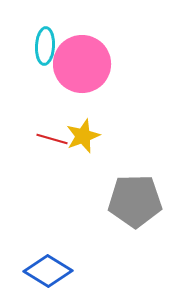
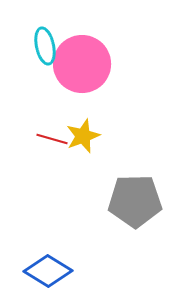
cyan ellipse: rotated 15 degrees counterclockwise
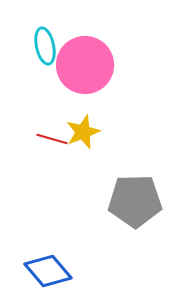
pink circle: moved 3 px right, 1 px down
yellow star: moved 4 px up
blue diamond: rotated 18 degrees clockwise
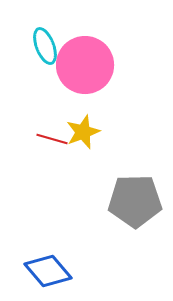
cyan ellipse: rotated 9 degrees counterclockwise
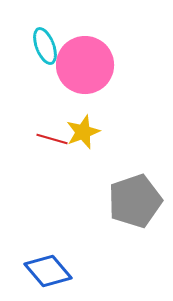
gray pentagon: rotated 18 degrees counterclockwise
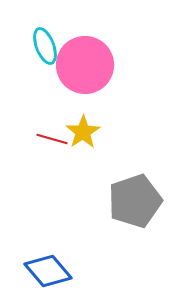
yellow star: rotated 12 degrees counterclockwise
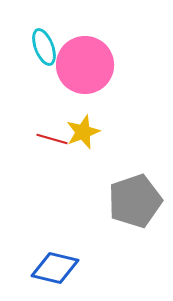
cyan ellipse: moved 1 px left, 1 px down
yellow star: rotated 12 degrees clockwise
blue diamond: moved 7 px right, 3 px up; rotated 36 degrees counterclockwise
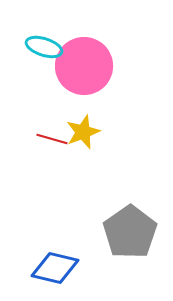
cyan ellipse: rotated 51 degrees counterclockwise
pink circle: moved 1 px left, 1 px down
gray pentagon: moved 5 px left, 31 px down; rotated 16 degrees counterclockwise
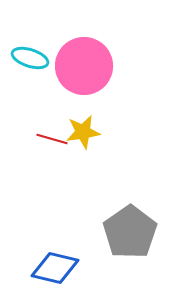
cyan ellipse: moved 14 px left, 11 px down
yellow star: rotated 12 degrees clockwise
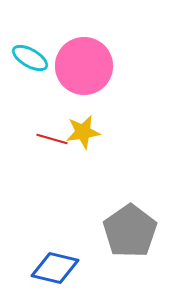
cyan ellipse: rotated 12 degrees clockwise
gray pentagon: moved 1 px up
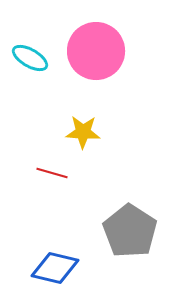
pink circle: moved 12 px right, 15 px up
yellow star: rotated 12 degrees clockwise
red line: moved 34 px down
gray pentagon: rotated 4 degrees counterclockwise
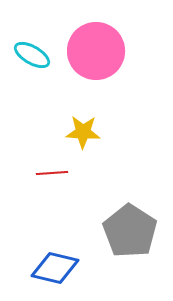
cyan ellipse: moved 2 px right, 3 px up
red line: rotated 20 degrees counterclockwise
